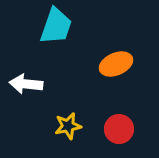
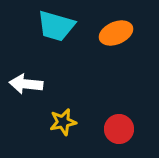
cyan trapezoid: rotated 87 degrees clockwise
orange ellipse: moved 31 px up
yellow star: moved 5 px left, 4 px up
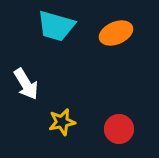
white arrow: rotated 128 degrees counterclockwise
yellow star: moved 1 px left
